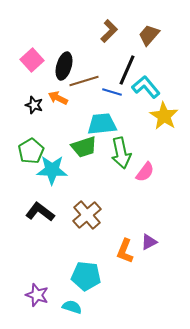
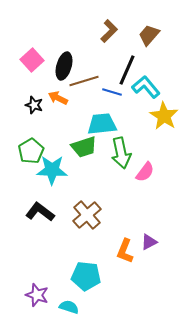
cyan semicircle: moved 3 px left
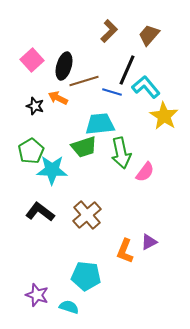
black star: moved 1 px right, 1 px down
cyan trapezoid: moved 2 px left
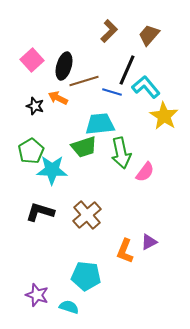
black L-shape: rotated 20 degrees counterclockwise
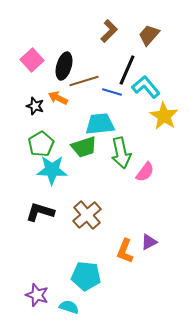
green pentagon: moved 10 px right, 7 px up
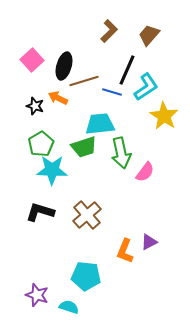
cyan L-shape: rotated 96 degrees clockwise
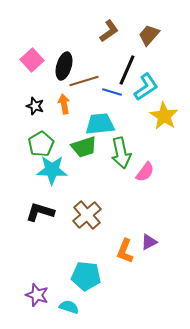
brown L-shape: rotated 10 degrees clockwise
orange arrow: moved 6 px right, 6 px down; rotated 54 degrees clockwise
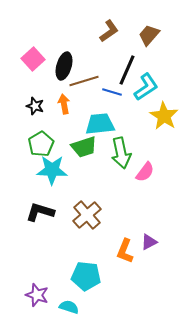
pink square: moved 1 px right, 1 px up
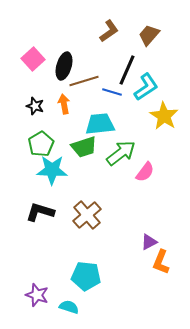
green arrow: rotated 116 degrees counterclockwise
orange L-shape: moved 36 px right, 11 px down
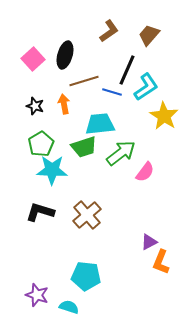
black ellipse: moved 1 px right, 11 px up
